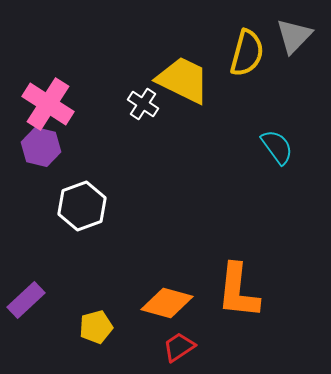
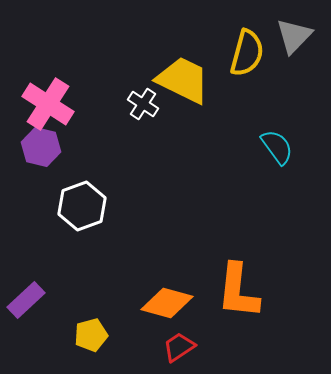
yellow pentagon: moved 5 px left, 8 px down
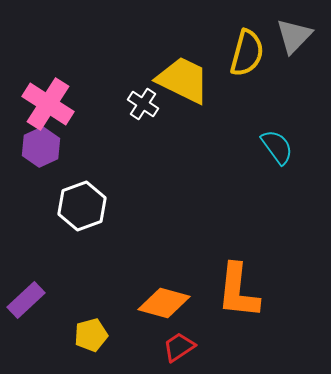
purple hexagon: rotated 21 degrees clockwise
orange diamond: moved 3 px left
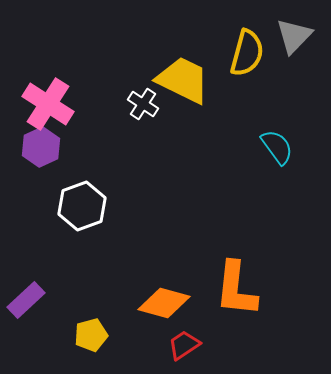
orange L-shape: moved 2 px left, 2 px up
red trapezoid: moved 5 px right, 2 px up
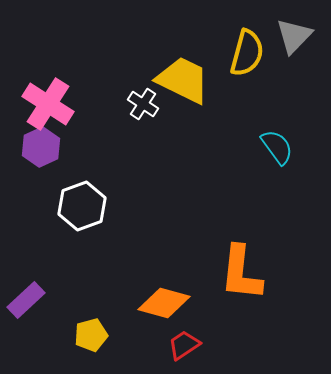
orange L-shape: moved 5 px right, 16 px up
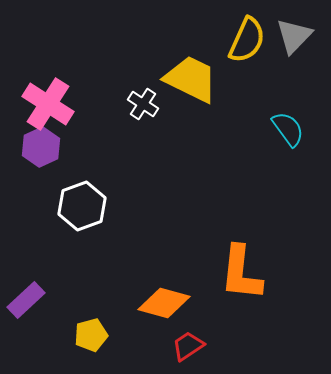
yellow semicircle: moved 13 px up; rotated 9 degrees clockwise
yellow trapezoid: moved 8 px right, 1 px up
cyan semicircle: moved 11 px right, 18 px up
red trapezoid: moved 4 px right, 1 px down
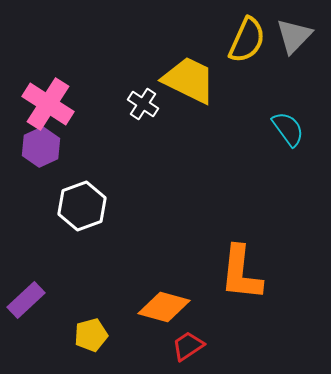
yellow trapezoid: moved 2 px left, 1 px down
orange diamond: moved 4 px down
